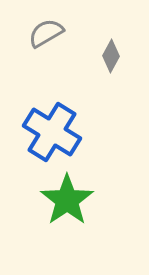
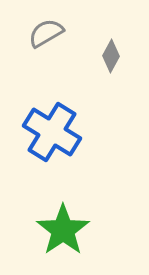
green star: moved 4 px left, 30 px down
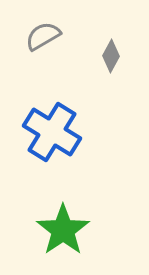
gray semicircle: moved 3 px left, 3 px down
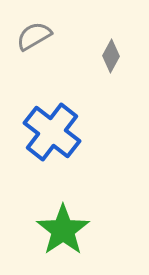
gray semicircle: moved 9 px left
blue cross: rotated 6 degrees clockwise
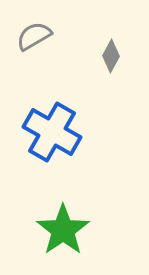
blue cross: rotated 8 degrees counterclockwise
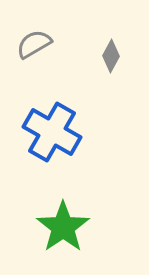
gray semicircle: moved 8 px down
green star: moved 3 px up
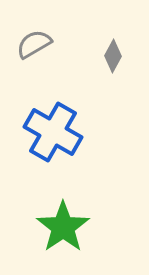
gray diamond: moved 2 px right
blue cross: moved 1 px right
